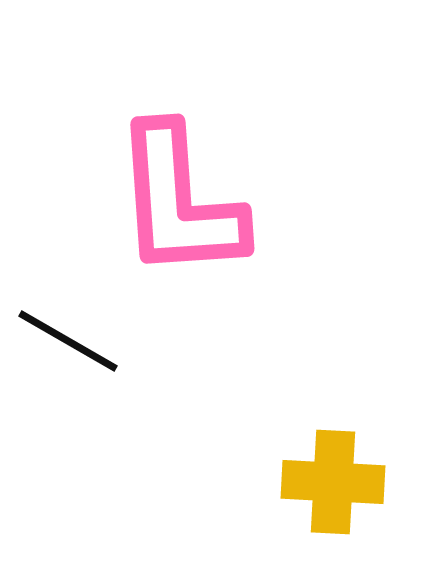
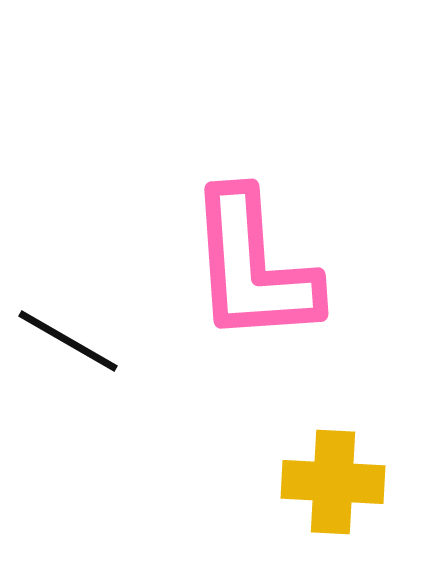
pink L-shape: moved 74 px right, 65 px down
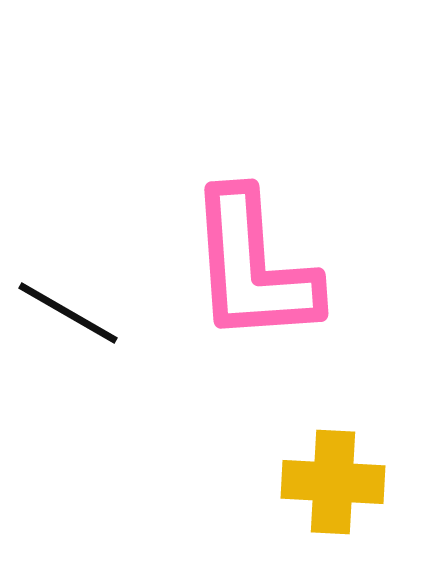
black line: moved 28 px up
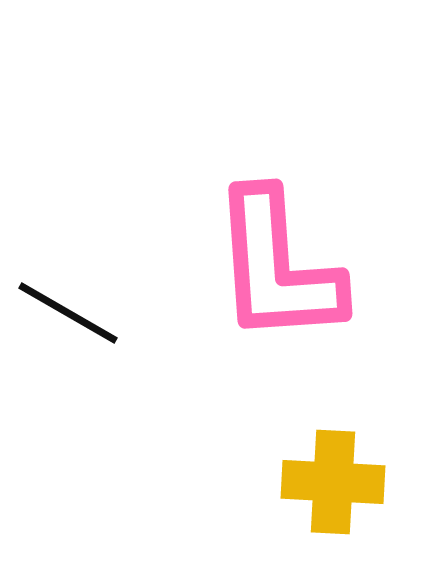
pink L-shape: moved 24 px right
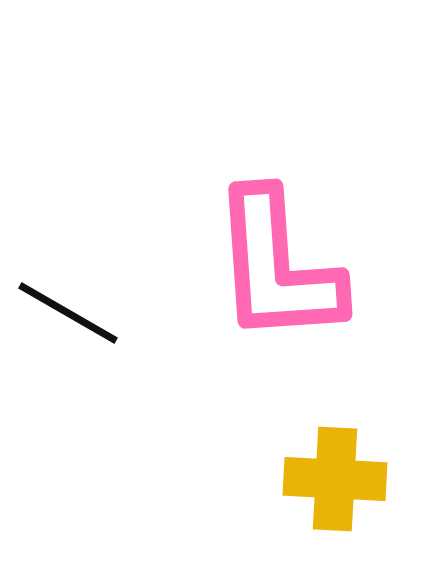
yellow cross: moved 2 px right, 3 px up
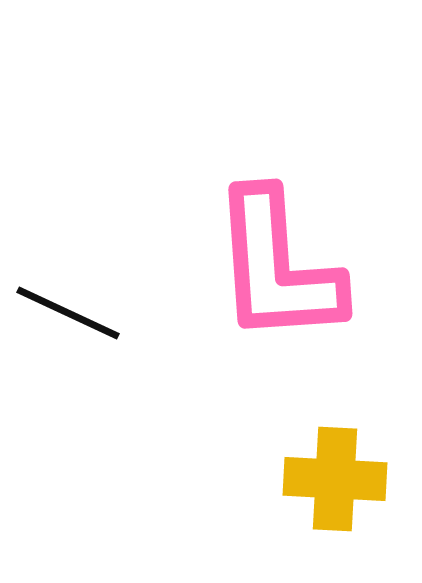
black line: rotated 5 degrees counterclockwise
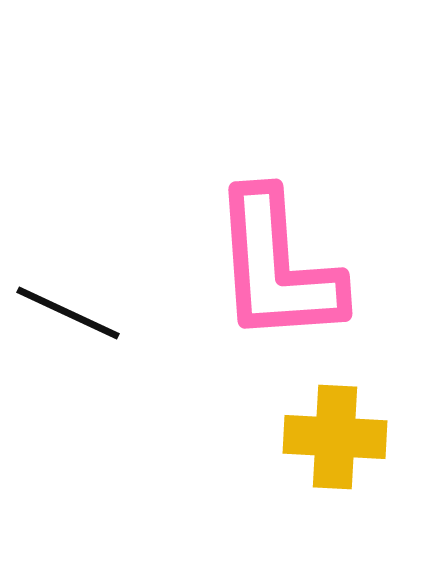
yellow cross: moved 42 px up
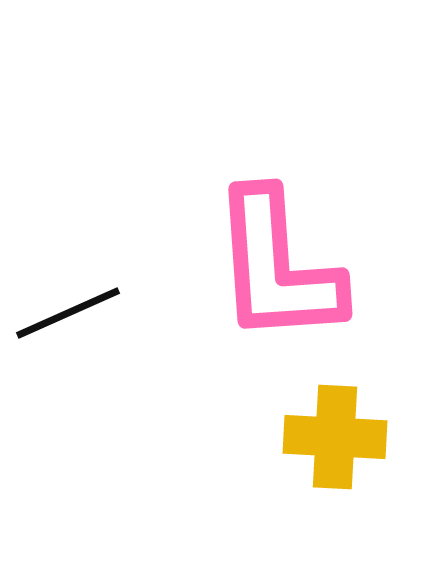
black line: rotated 49 degrees counterclockwise
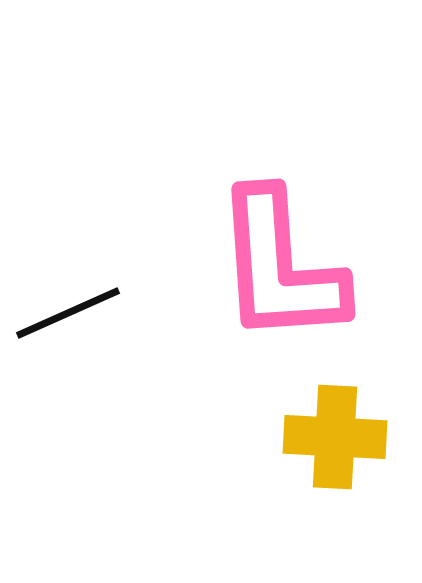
pink L-shape: moved 3 px right
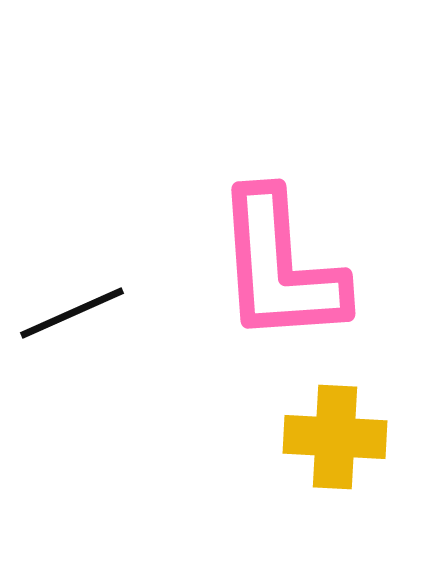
black line: moved 4 px right
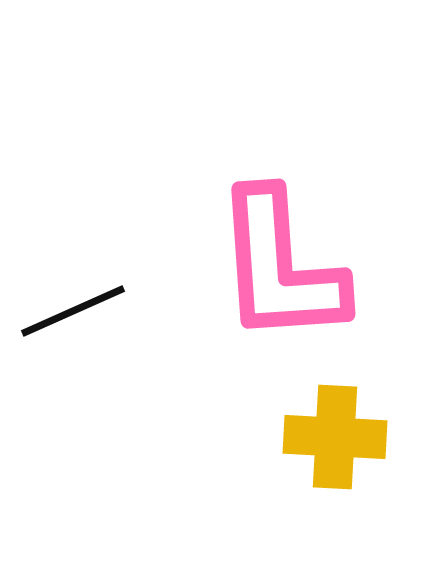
black line: moved 1 px right, 2 px up
